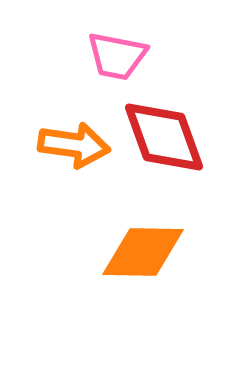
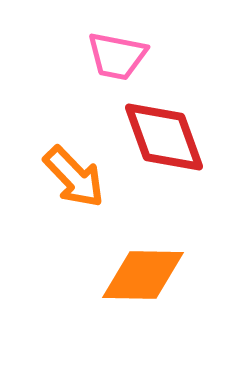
orange arrow: moved 32 px down; rotated 38 degrees clockwise
orange diamond: moved 23 px down
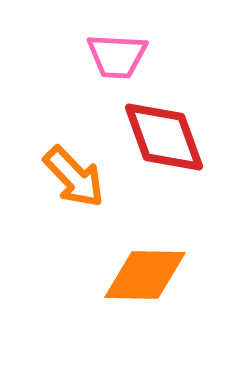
pink trapezoid: rotated 8 degrees counterclockwise
orange diamond: moved 2 px right
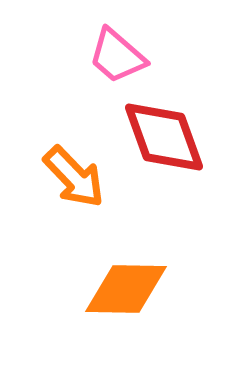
pink trapezoid: rotated 38 degrees clockwise
orange diamond: moved 19 px left, 14 px down
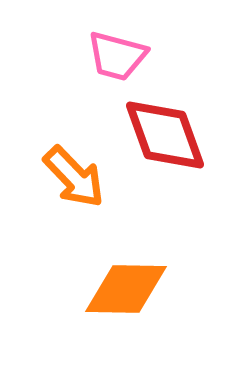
pink trapezoid: rotated 26 degrees counterclockwise
red diamond: moved 1 px right, 2 px up
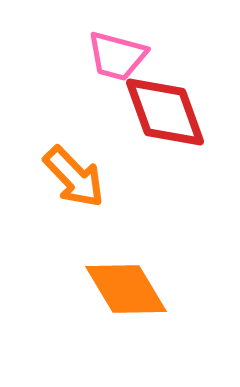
red diamond: moved 23 px up
orange diamond: rotated 58 degrees clockwise
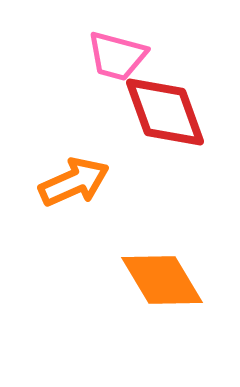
orange arrow: moved 5 px down; rotated 70 degrees counterclockwise
orange diamond: moved 36 px right, 9 px up
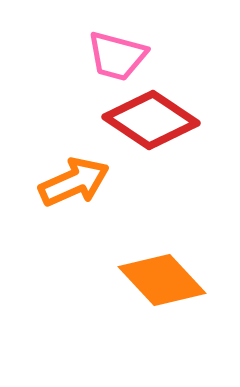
red diamond: moved 14 px left, 8 px down; rotated 36 degrees counterclockwise
orange diamond: rotated 12 degrees counterclockwise
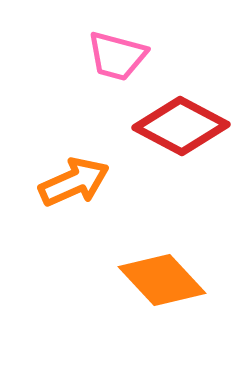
red diamond: moved 30 px right, 6 px down; rotated 6 degrees counterclockwise
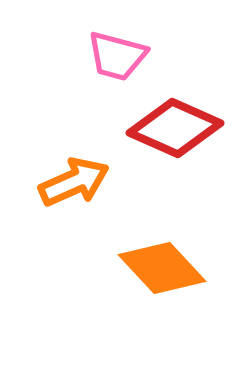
red diamond: moved 6 px left, 2 px down; rotated 4 degrees counterclockwise
orange diamond: moved 12 px up
